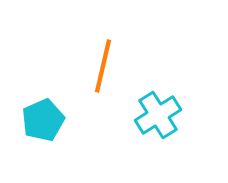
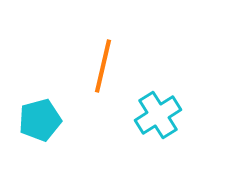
cyan pentagon: moved 3 px left; rotated 9 degrees clockwise
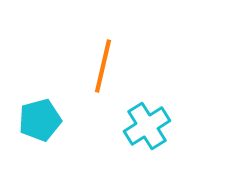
cyan cross: moved 11 px left, 11 px down
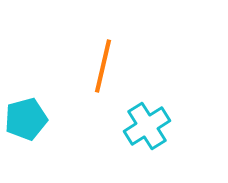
cyan pentagon: moved 14 px left, 1 px up
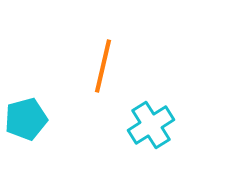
cyan cross: moved 4 px right, 1 px up
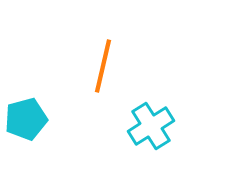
cyan cross: moved 1 px down
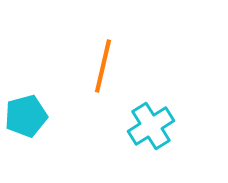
cyan pentagon: moved 3 px up
